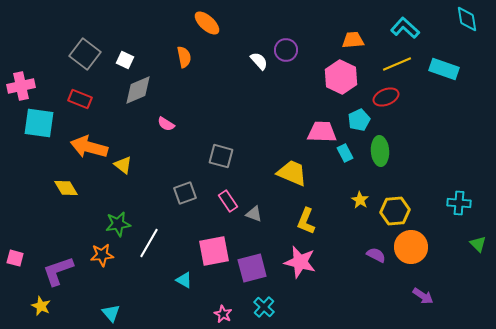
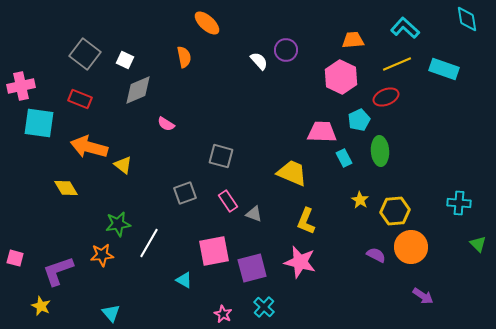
cyan rectangle at (345, 153): moved 1 px left, 5 px down
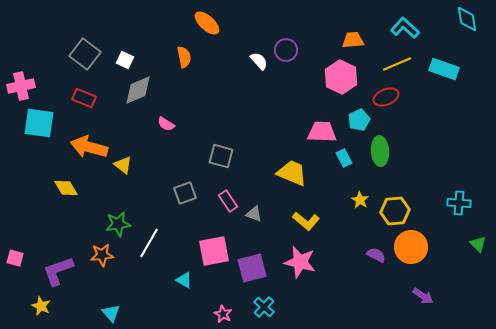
red rectangle at (80, 99): moved 4 px right, 1 px up
yellow L-shape at (306, 221): rotated 72 degrees counterclockwise
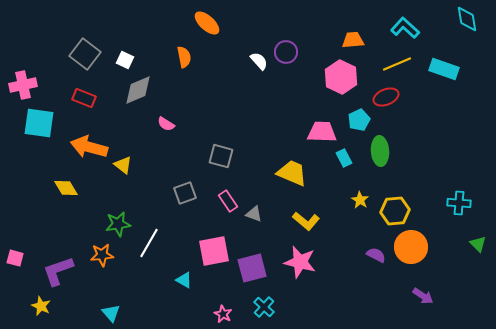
purple circle at (286, 50): moved 2 px down
pink cross at (21, 86): moved 2 px right, 1 px up
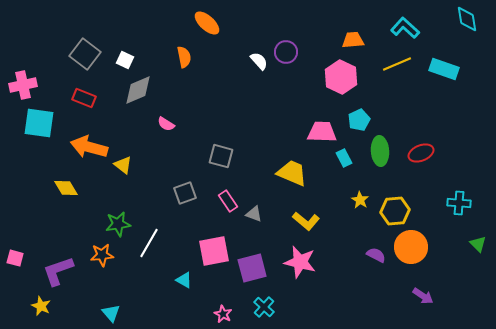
red ellipse at (386, 97): moved 35 px right, 56 px down
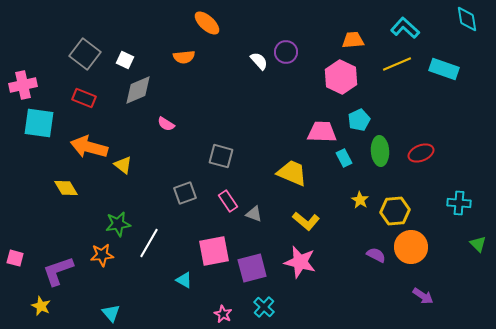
orange semicircle at (184, 57): rotated 95 degrees clockwise
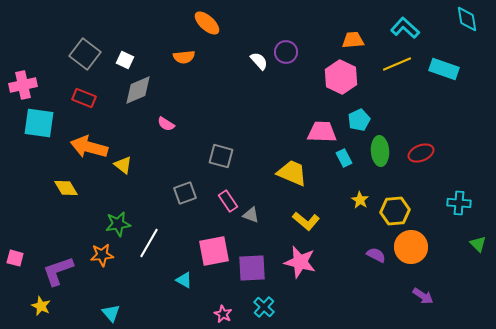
gray triangle at (254, 214): moved 3 px left, 1 px down
purple square at (252, 268): rotated 12 degrees clockwise
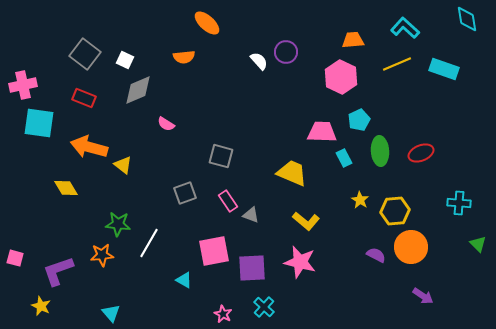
green star at (118, 224): rotated 15 degrees clockwise
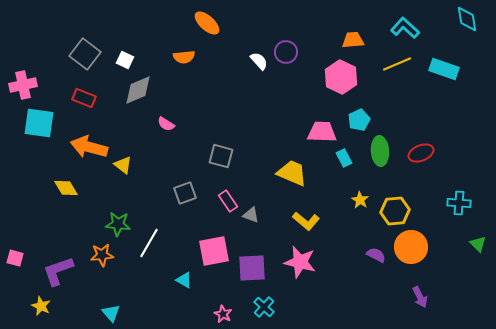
purple arrow at (423, 296): moved 3 px left, 1 px down; rotated 30 degrees clockwise
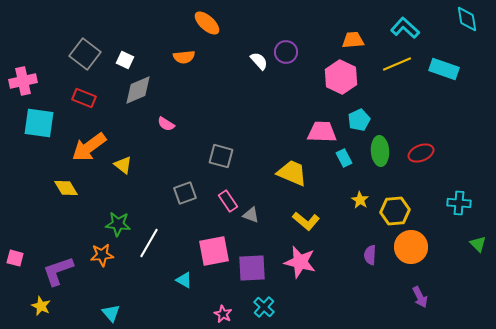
pink cross at (23, 85): moved 4 px up
orange arrow at (89, 147): rotated 51 degrees counterclockwise
purple semicircle at (376, 255): moved 6 px left; rotated 114 degrees counterclockwise
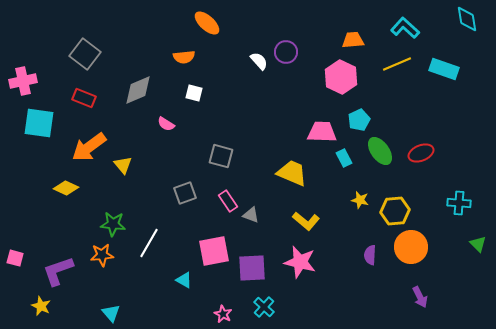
white square at (125, 60): moved 69 px right, 33 px down; rotated 12 degrees counterclockwise
green ellipse at (380, 151): rotated 32 degrees counterclockwise
yellow triangle at (123, 165): rotated 12 degrees clockwise
yellow diamond at (66, 188): rotated 35 degrees counterclockwise
yellow star at (360, 200): rotated 18 degrees counterclockwise
green star at (118, 224): moved 5 px left
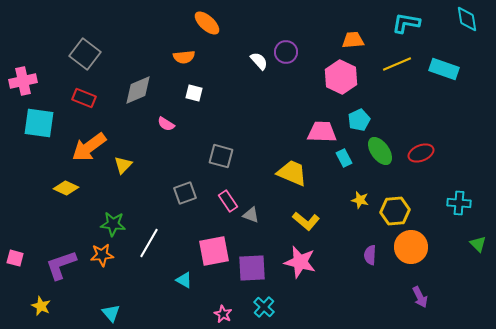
cyan L-shape at (405, 28): moved 1 px right, 5 px up; rotated 32 degrees counterclockwise
yellow triangle at (123, 165): rotated 24 degrees clockwise
purple L-shape at (58, 271): moved 3 px right, 6 px up
